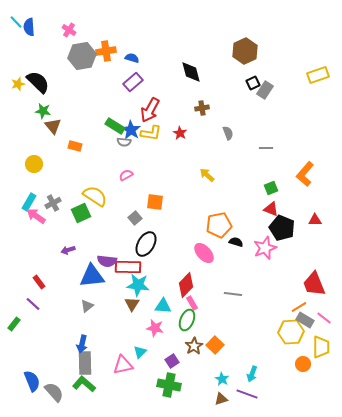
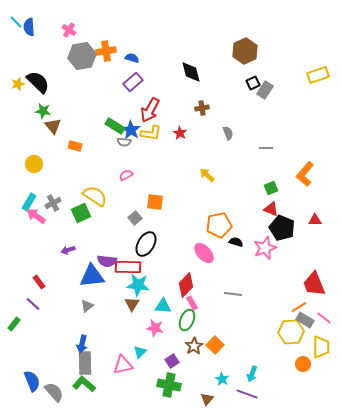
brown triangle at (221, 399): moved 14 px left; rotated 32 degrees counterclockwise
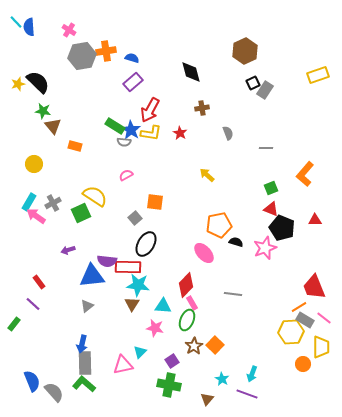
red trapezoid at (314, 284): moved 3 px down
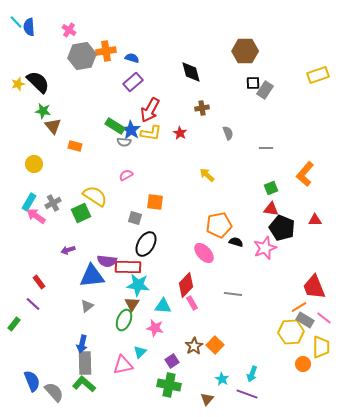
brown hexagon at (245, 51): rotated 25 degrees clockwise
black square at (253, 83): rotated 24 degrees clockwise
red triangle at (271, 209): rotated 14 degrees counterclockwise
gray square at (135, 218): rotated 32 degrees counterclockwise
green ellipse at (187, 320): moved 63 px left
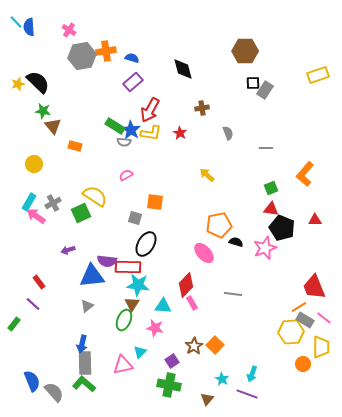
black diamond at (191, 72): moved 8 px left, 3 px up
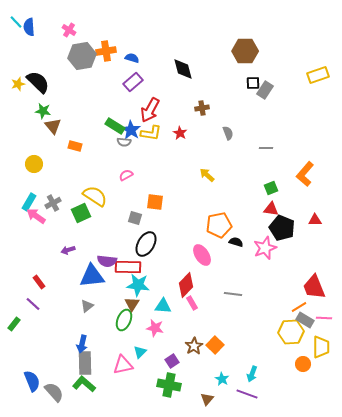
pink ellipse at (204, 253): moved 2 px left, 2 px down; rotated 10 degrees clockwise
pink line at (324, 318): rotated 35 degrees counterclockwise
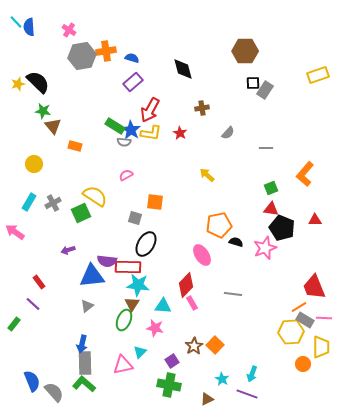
gray semicircle at (228, 133): rotated 64 degrees clockwise
pink arrow at (36, 216): moved 21 px left, 16 px down
brown triangle at (207, 399): rotated 24 degrees clockwise
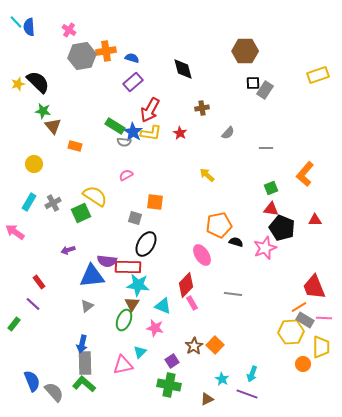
blue star at (131, 130): moved 2 px right, 2 px down
cyan triangle at (163, 306): rotated 18 degrees clockwise
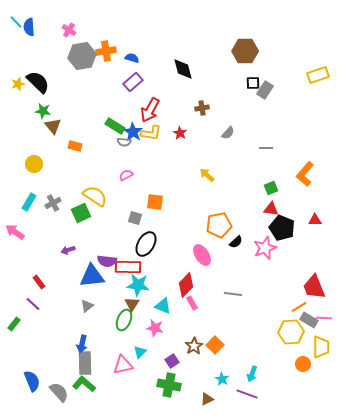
black semicircle at (236, 242): rotated 120 degrees clockwise
gray rectangle at (305, 320): moved 4 px right
gray semicircle at (54, 392): moved 5 px right
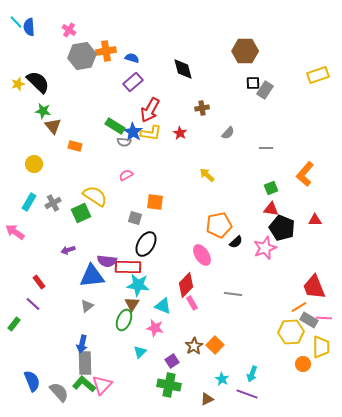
pink triangle at (123, 365): moved 21 px left, 20 px down; rotated 35 degrees counterclockwise
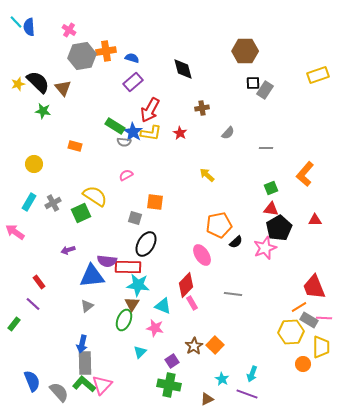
brown triangle at (53, 126): moved 10 px right, 38 px up
black pentagon at (282, 228): moved 3 px left; rotated 20 degrees clockwise
